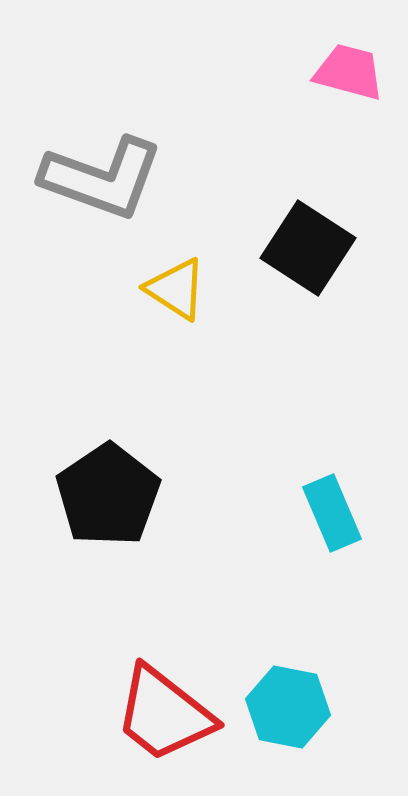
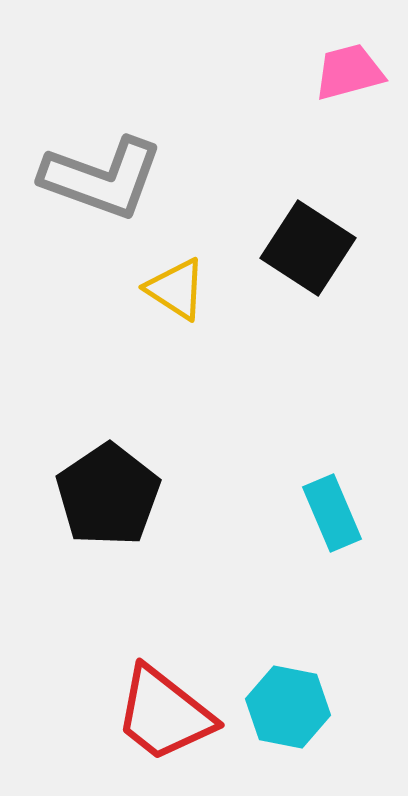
pink trapezoid: rotated 30 degrees counterclockwise
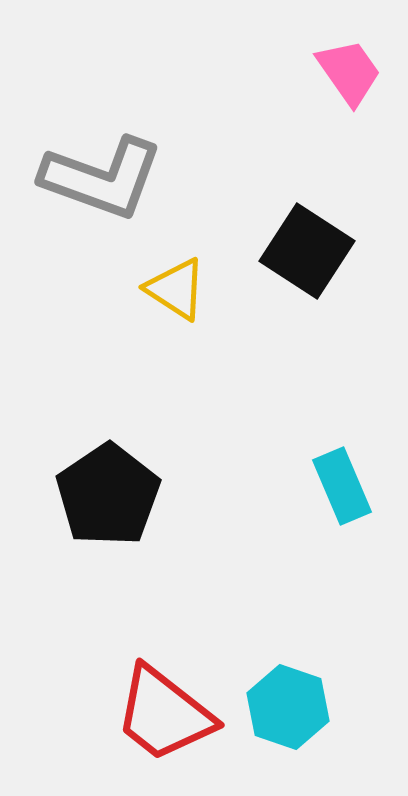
pink trapezoid: rotated 70 degrees clockwise
black square: moved 1 px left, 3 px down
cyan rectangle: moved 10 px right, 27 px up
cyan hexagon: rotated 8 degrees clockwise
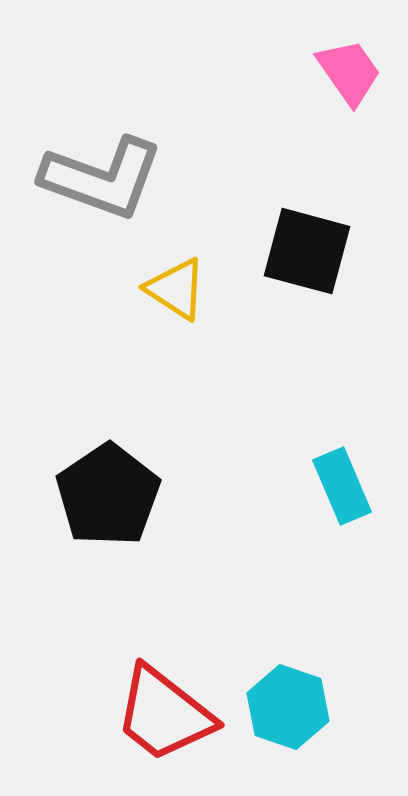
black square: rotated 18 degrees counterclockwise
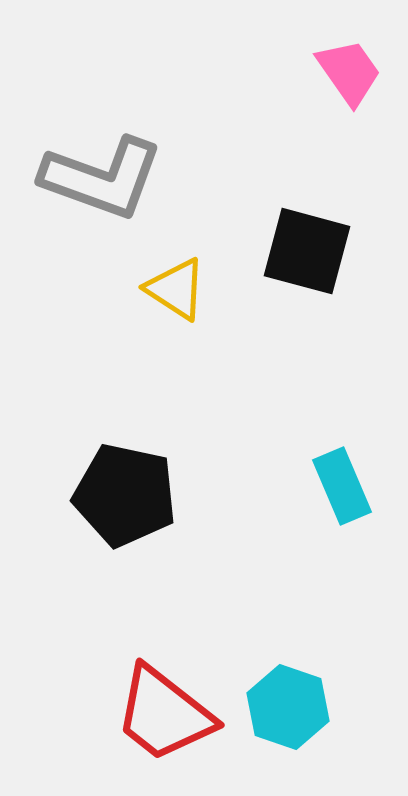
black pentagon: moved 17 px right; rotated 26 degrees counterclockwise
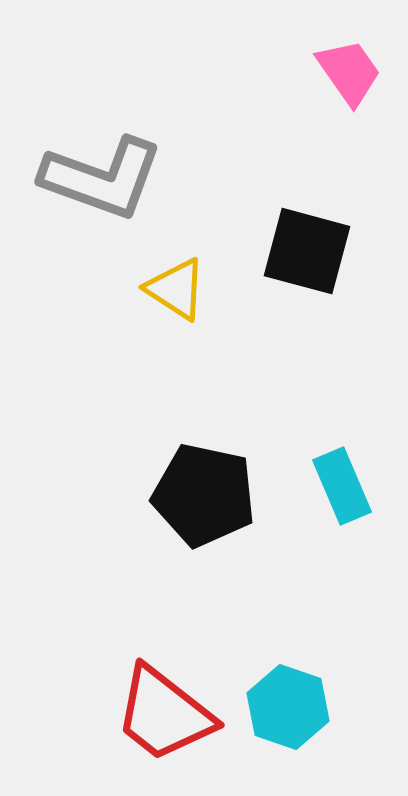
black pentagon: moved 79 px right
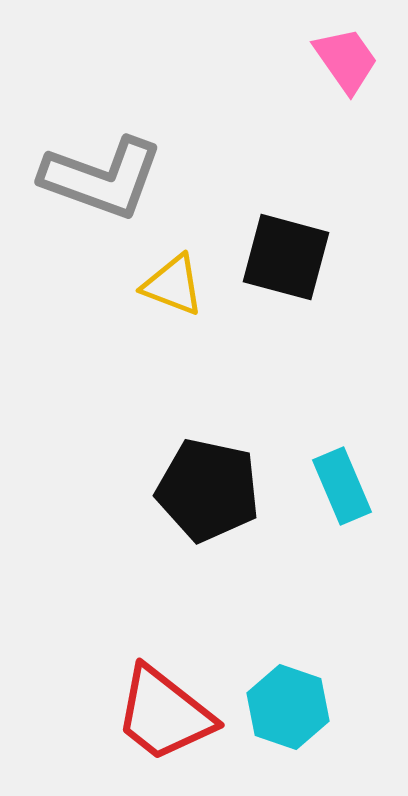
pink trapezoid: moved 3 px left, 12 px up
black square: moved 21 px left, 6 px down
yellow triangle: moved 3 px left, 4 px up; rotated 12 degrees counterclockwise
black pentagon: moved 4 px right, 5 px up
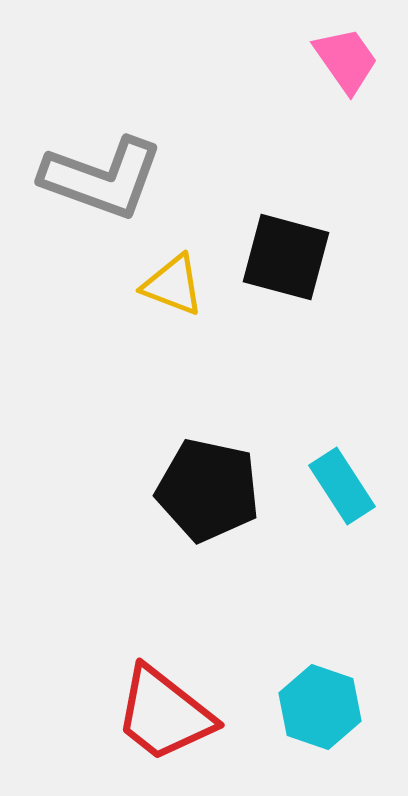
cyan rectangle: rotated 10 degrees counterclockwise
cyan hexagon: moved 32 px right
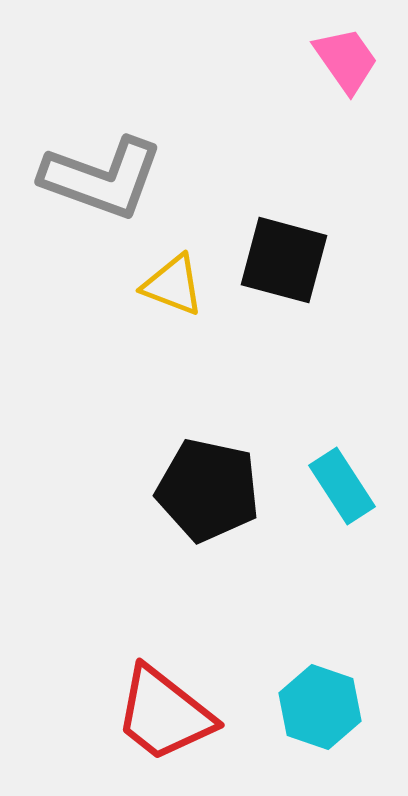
black square: moved 2 px left, 3 px down
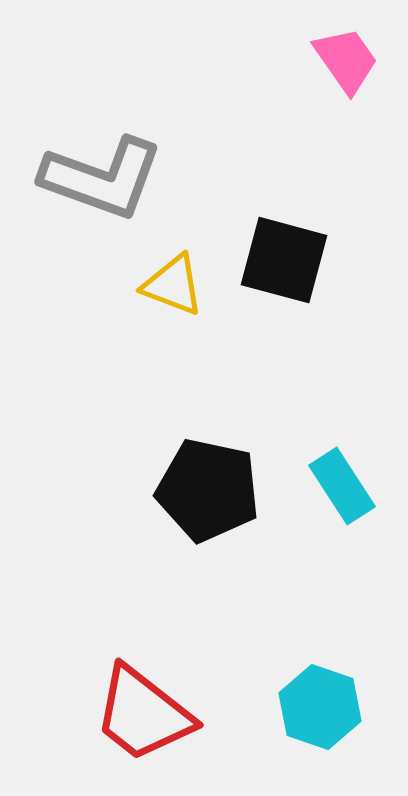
red trapezoid: moved 21 px left
